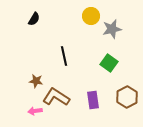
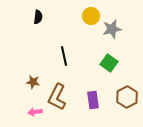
black semicircle: moved 4 px right, 2 px up; rotated 24 degrees counterclockwise
brown star: moved 3 px left, 1 px down
brown L-shape: moved 1 px right; rotated 96 degrees counterclockwise
pink arrow: moved 1 px down
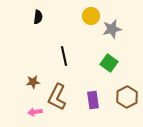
brown star: rotated 16 degrees counterclockwise
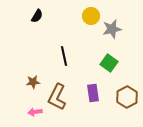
black semicircle: moved 1 px left, 1 px up; rotated 24 degrees clockwise
purple rectangle: moved 7 px up
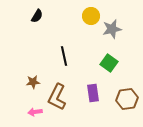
brown hexagon: moved 2 px down; rotated 20 degrees clockwise
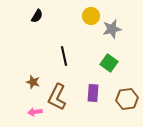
brown star: rotated 24 degrees clockwise
purple rectangle: rotated 12 degrees clockwise
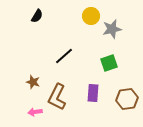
black line: rotated 60 degrees clockwise
green square: rotated 36 degrees clockwise
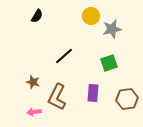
pink arrow: moved 1 px left
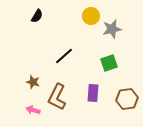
pink arrow: moved 1 px left, 2 px up; rotated 24 degrees clockwise
